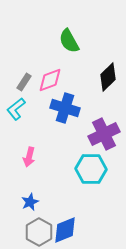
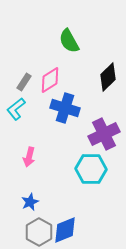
pink diamond: rotated 12 degrees counterclockwise
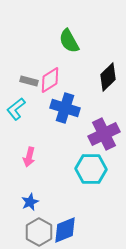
gray rectangle: moved 5 px right, 1 px up; rotated 72 degrees clockwise
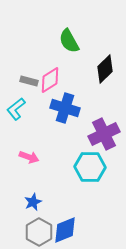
black diamond: moved 3 px left, 8 px up
pink arrow: rotated 84 degrees counterclockwise
cyan hexagon: moved 1 px left, 2 px up
blue star: moved 3 px right
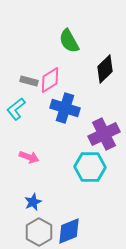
blue diamond: moved 4 px right, 1 px down
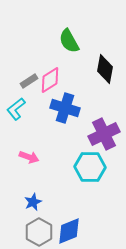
black diamond: rotated 36 degrees counterclockwise
gray rectangle: rotated 48 degrees counterclockwise
